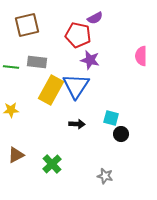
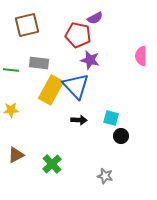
gray rectangle: moved 2 px right, 1 px down
green line: moved 3 px down
blue triangle: rotated 16 degrees counterclockwise
black arrow: moved 2 px right, 4 px up
black circle: moved 2 px down
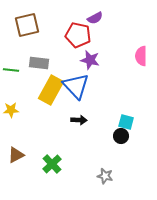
cyan square: moved 15 px right, 4 px down
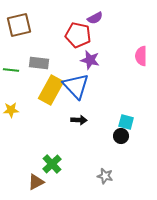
brown square: moved 8 px left
brown triangle: moved 20 px right, 27 px down
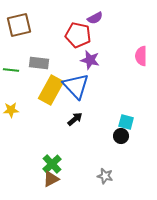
black arrow: moved 4 px left, 1 px up; rotated 42 degrees counterclockwise
brown triangle: moved 15 px right, 3 px up
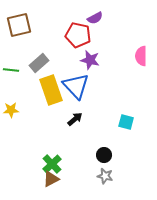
gray rectangle: rotated 48 degrees counterclockwise
yellow rectangle: rotated 48 degrees counterclockwise
black circle: moved 17 px left, 19 px down
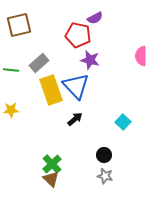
cyan square: moved 3 px left; rotated 28 degrees clockwise
brown triangle: rotated 48 degrees counterclockwise
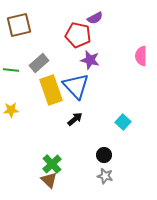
brown triangle: moved 2 px left, 1 px down
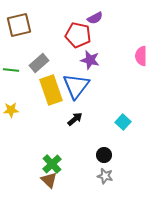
blue triangle: rotated 20 degrees clockwise
